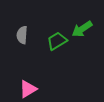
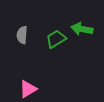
green arrow: rotated 45 degrees clockwise
green trapezoid: moved 1 px left, 2 px up
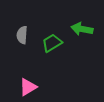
green trapezoid: moved 4 px left, 4 px down
pink triangle: moved 2 px up
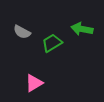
gray semicircle: moved 3 px up; rotated 66 degrees counterclockwise
pink triangle: moved 6 px right, 4 px up
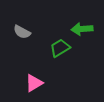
green arrow: rotated 15 degrees counterclockwise
green trapezoid: moved 8 px right, 5 px down
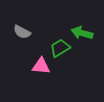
green arrow: moved 4 px down; rotated 20 degrees clockwise
pink triangle: moved 7 px right, 17 px up; rotated 36 degrees clockwise
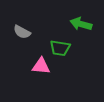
green arrow: moved 1 px left, 9 px up
green trapezoid: rotated 140 degrees counterclockwise
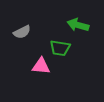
green arrow: moved 3 px left, 1 px down
gray semicircle: rotated 54 degrees counterclockwise
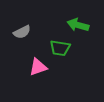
pink triangle: moved 3 px left, 1 px down; rotated 24 degrees counterclockwise
